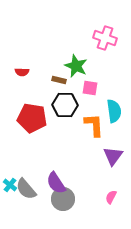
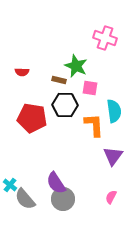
gray semicircle: moved 1 px left, 10 px down
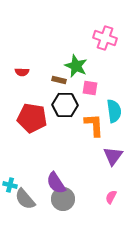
cyan cross: rotated 24 degrees counterclockwise
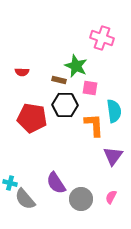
pink cross: moved 3 px left
cyan cross: moved 2 px up
gray circle: moved 18 px right
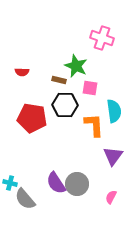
gray circle: moved 4 px left, 15 px up
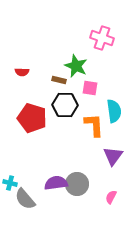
red pentagon: rotated 8 degrees clockwise
purple semicircle: rotated 115 degrees clockwise
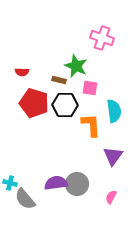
red pentagon: moved 2 px right, 15 px up
orange L-shape: moved 3 px left
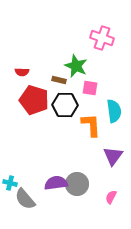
red pentagon: moved 3 px up
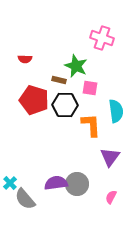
red semicircle: moved 3 px right, 13 px up
cyan semicircle: moved 2 px right
purple triangle: moved 3 px left, 1 px down
cyan cross: rotated 32 degrees clockwise
